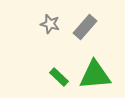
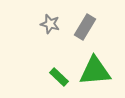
gray rectangle: rotated 10 degrees counterclockwise
green triangle: moved 4 px up
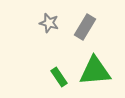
gray star: moved 1 px left, 1 px up
green rectangle: rotated 12 degrees clockwise
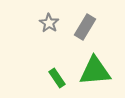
gray star: rotated 18 degrees clockwise
green rectangle: moved 2 px left, 1 px down
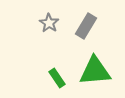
gray rectangle: moved 1 px right, 1 px up
